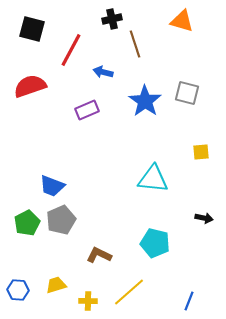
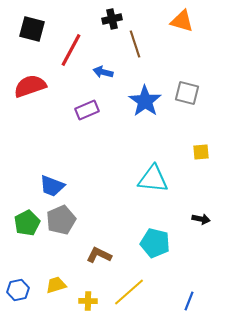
black arrow: moved 3 px left, 1 px down
blue hexagon: rotated 15 degrees counterclockwise
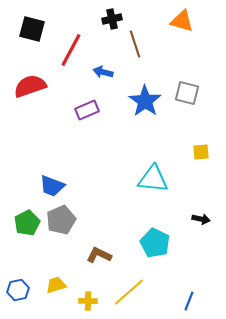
cyan pentagon: rotated 12 degrees clockwise
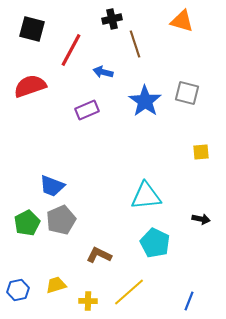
cyan triangle: moved 7 px left, 17 px down; rotated 12 degrees counterclockwise
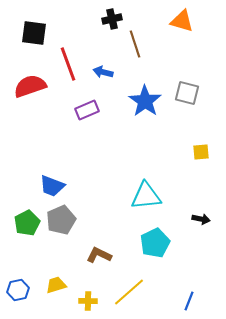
black square: moved 2 px right, 4 px down; rotated 8 degrees counterclockwise
red line: moved 3 px left, 14 px down; rotated 48 degrees counterclockwise
cyan pentagon: rotated 20 degrees clockwise
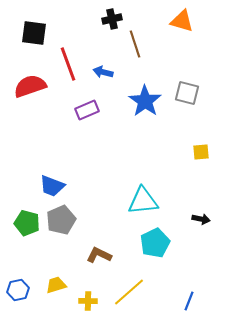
cyan triangle: moved 3 px left, 5 px down
green pentagon: rotated 30 degrees counterclockwise
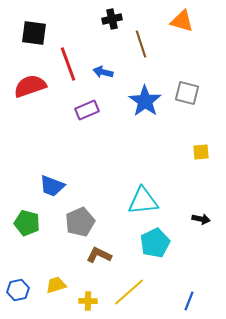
brown line: moved 6 px right
gray pentagon: moved 19 px right, 2 px down
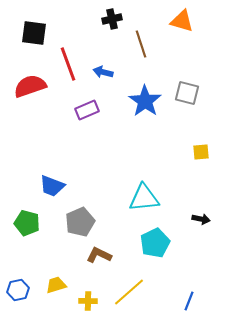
cyan triangle: moved 1 px right, 3 px up
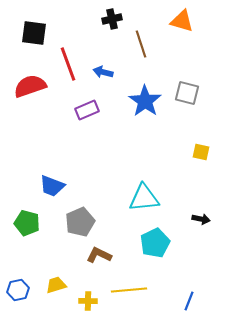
yellow square: rotated 18 degrees clockwise
yellow line: moved 2 px up; rotated 36 degrees clockwise
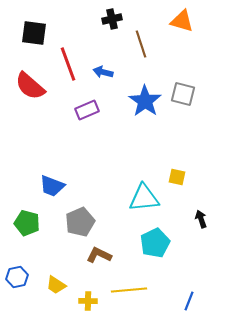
red semicircle: rotated 120 degrees counterclockwise
gray square: moved 4 px left, 1 px down
yellow square: moved 24 px left, 25 px down
black arrow: rotated 120 degrees counterclockwise
yellow trapezoid: rotated 130 degrees counterclockwise
blue hexagon: moved 1 px left, 13 px up
